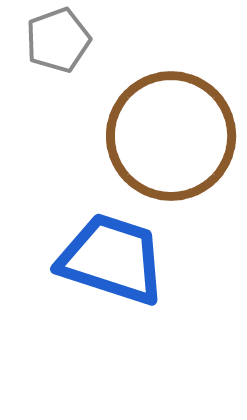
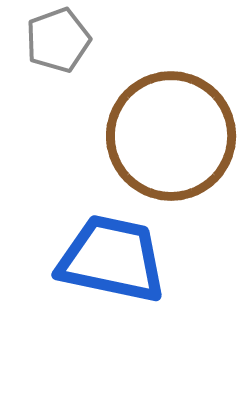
blue trapezoid: rotated 6 degrees counterclockwise
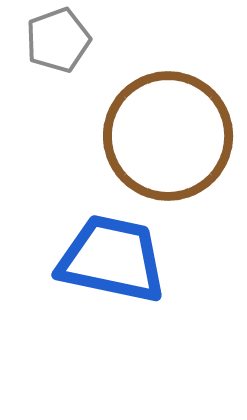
brown circle: moved 3 px left
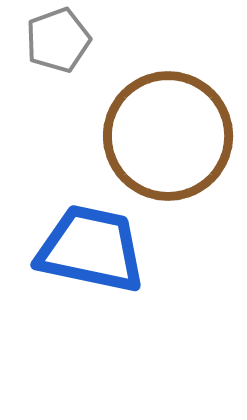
blue trapezoid: moved 21 px left, 10 px up
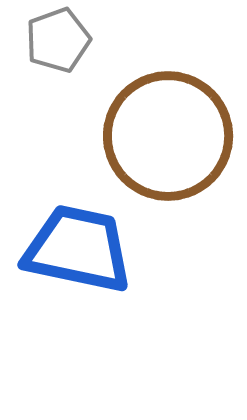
blue trapezoid: moved 13 px left
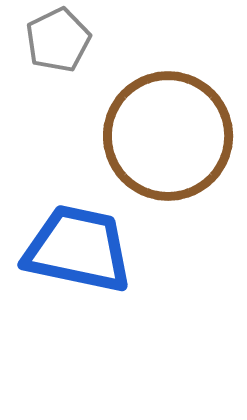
gray pentagon: rotated 6 degrees counterclockwise
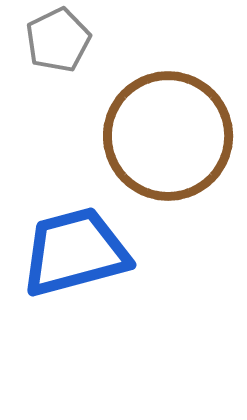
blue trapezoid: moved 3 px left, 3 px down; rotated 27 degrees counterclockwise
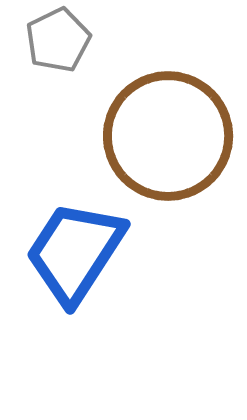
blue trapezoid: rotated 42 degrees counterclockwise
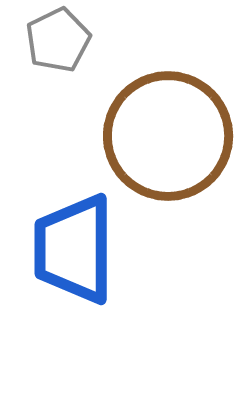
blue trapezoid: moved 1 px left, 3 px up; rotated 33 degrees counterclockwise
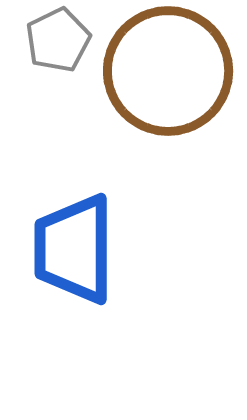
brown circle: moved 65 px up
